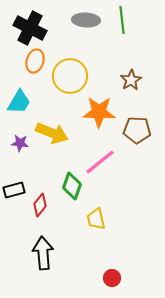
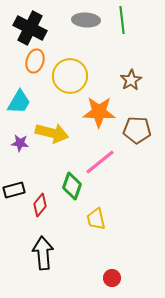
yellow arrow: rotated 8 degrees counterclockwise
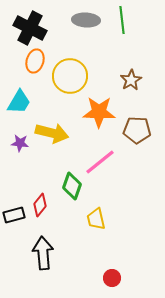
black rectangle: moved 25 px down
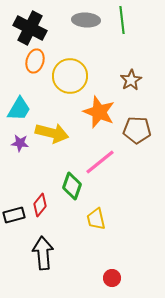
cyan trapezoid: moved 7 px down
orange star: rotated 20 degrees clockwise
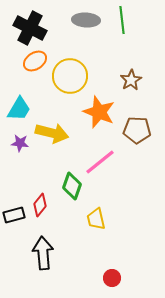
orange ellipse: rotated 40 degrees clockwise
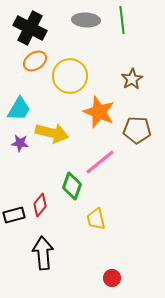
brown star: moved 1 px right, 1 px up
